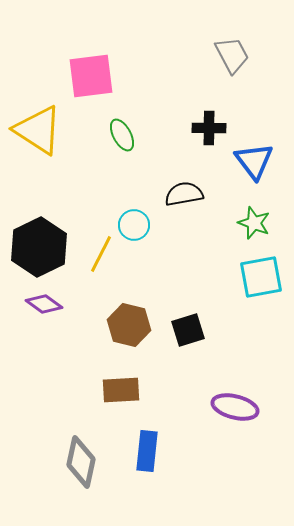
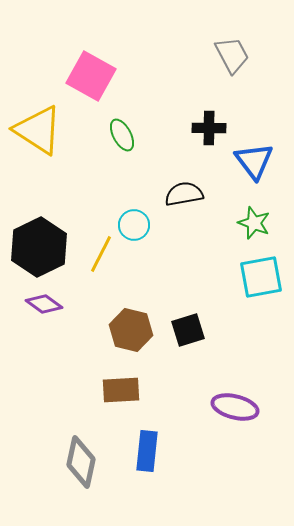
pink square: rotated 36 degrees clockwise
brown hexagon: moved 2 px right, 5 px down
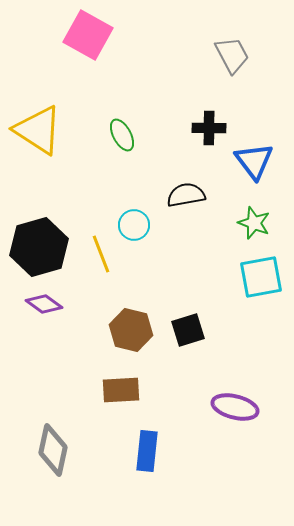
pink square: moved 3 px left, 41 px up
black semicircle: moved 2 px right, 1 px down
black hexagon: rotated 10 degrees clockwise
yellow line: rotated 48 degrees counterclockwise
gray diamond: moved 28 px left, 12 px up
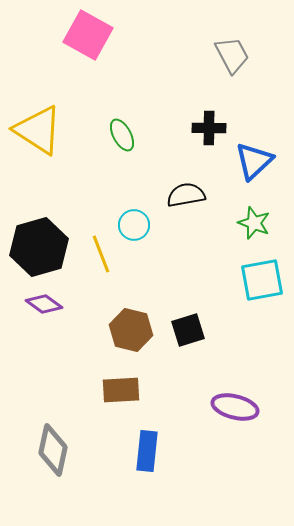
blue triangle: rotated 24 degrees clockwise
cyan square: moved 1 px right, 3 px down
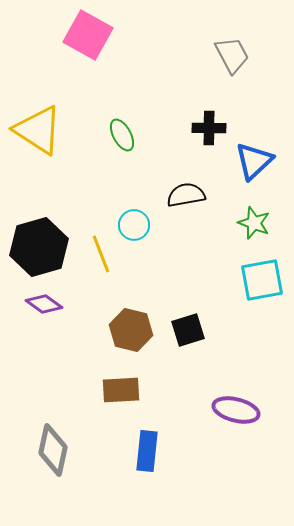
purple ellipse: moved 1 px right, 3 px down
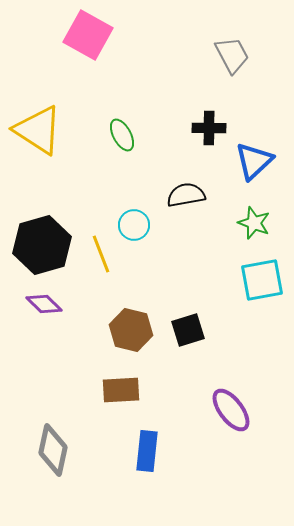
black hexagon: moved 3 px right, 2 px up
purple diamond: rotated 9 degrees clockwise
purple ellipse: moved 5 px left; rotated 39 degrees clockwise
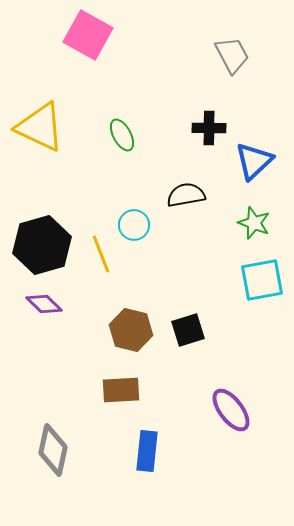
yellow triangle: moved 2 px right, 3 px up; rotated 8 degrees counterclockwise
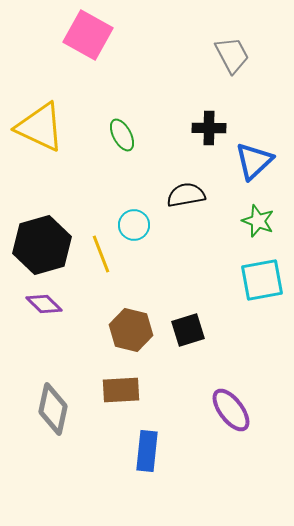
green star: moved 4 px right, 2 px up
gray diamond: moved 41 px up
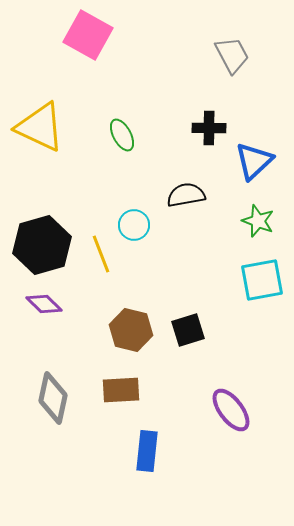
gray diamond: moved 11 px up
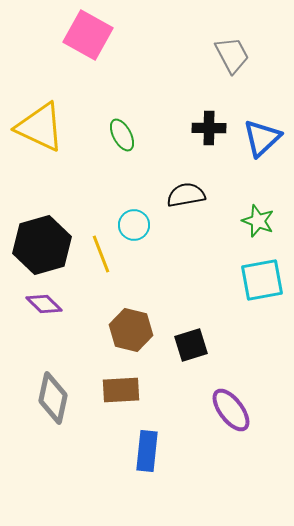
blue triangle: moved 8 px right, 23 px up
black square: moved 3 px right, 15 px down
